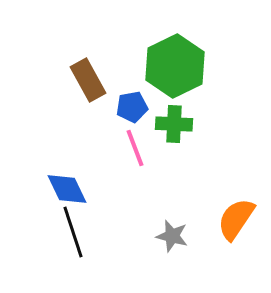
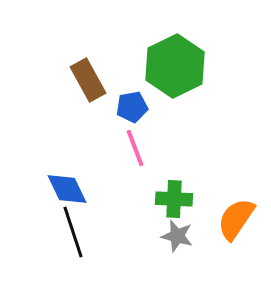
green cross: moved 75 px down
gray star: moved 5 px right
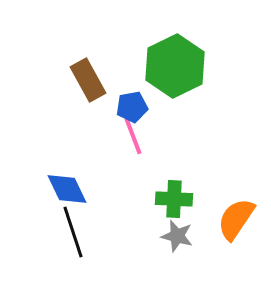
pink line: moved 2 px left, 12 px up
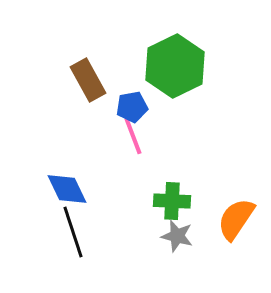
green cross: moved 2 px left, 2 px down
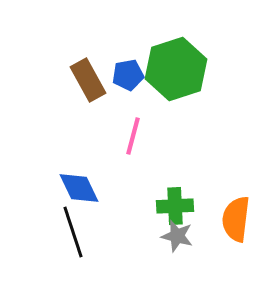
green hexagon: moved 1 px right, 3 px down; rotated 8 degrees clockwise
blue pentagon: moved 4 px left, 32 px up
pink line: rotated 36 degrees clockwise
blue diamond: moved 12 px right, 1 px up
green cross: moved 3 px right, 5 px down; rotated 6 degrees counterclockwise
orange semicircle: rotated 27 degrees counterclockwise
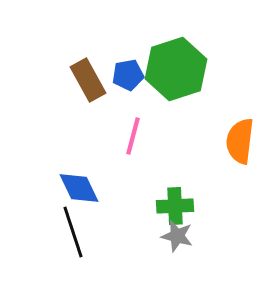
orange semicircle: moved 4 px right, 78 px up
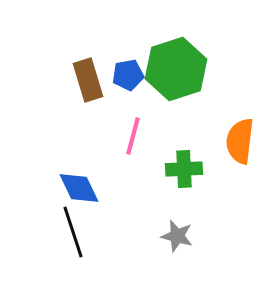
brown rectangle: rotated 12 degrees clockwise
green cross: moved 9 px right, 37 px up
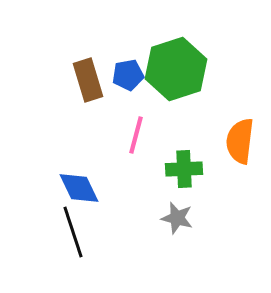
pink line: moved 3 px right, 1 px up
gray star: moved 18 px up
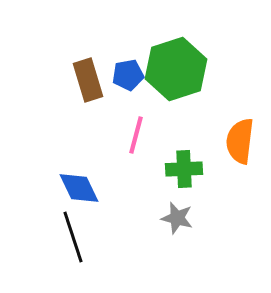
black line: moved 5 px down
